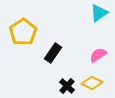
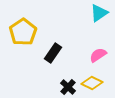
black cross: moved 1 px right, 1 px down
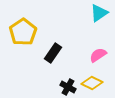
black cross: rotated 14 degrees counterclockwise
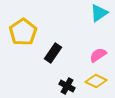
yellow diamond: moved 4 px right, 2 px up
black cross: moved 1 px left, 1 px up
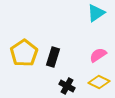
cyan triangle: moved 3 px left
yellow pentagon: moved 1 px right, 21 px down
black rectangle: moved 4 px down; rotated 18 degrees counterclockwise
yellow diamond: moved 3 px right, 1 px down
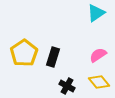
yellow diamond: rotated 25 degrees clockwise
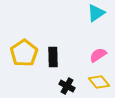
black rectangle: rotated 18 degrees counterclockwise
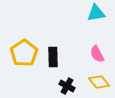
cyan triangle: rotated 24 degrees clockwise
pink semicircle: moved 1 px left, 1 px up; rotated 84 degrees counterclockwise
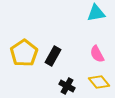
black rectangle: moved 1 px up; rotated 30 degrees clockwise
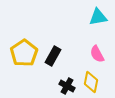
cyan triangle: moved 2 px right, 4 px down
yellow diamond: moved 8 px left; rotated 50 degrees clockwise
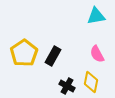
cyan triangle: moved 2 px left, 1 px up
